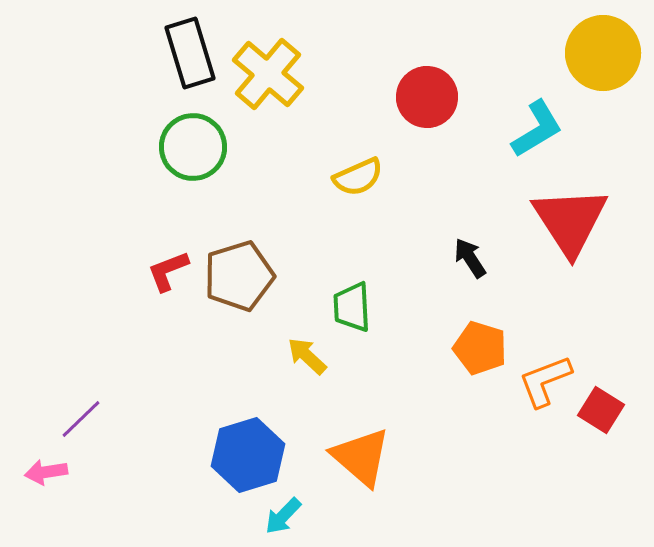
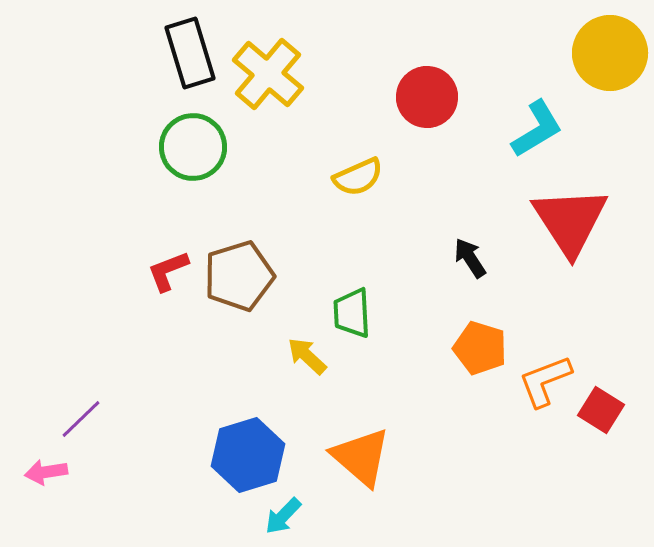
yellow circle: moved 7 px right
green trapezoid: moved 6 px down
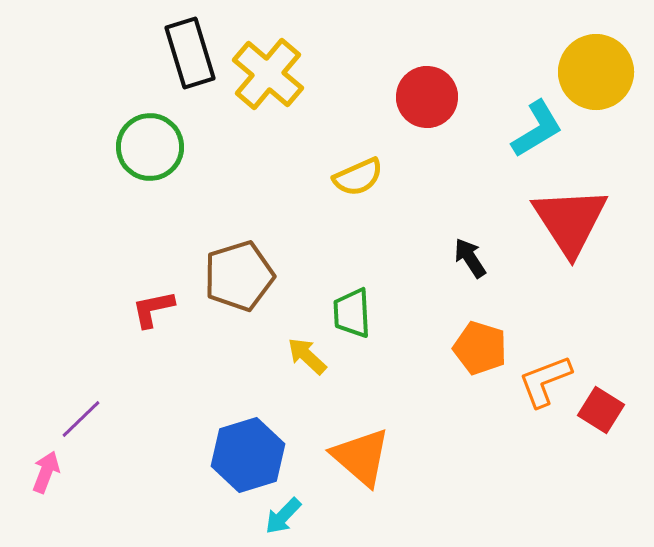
yellow circle: moved 14 px left, 19 px down
green circle: moved 43 px left
red L-shape: moved 15 px left, 38 px down; rotated 9 degrees clockwise
pink arrow: rotated 120 degrees clockwise
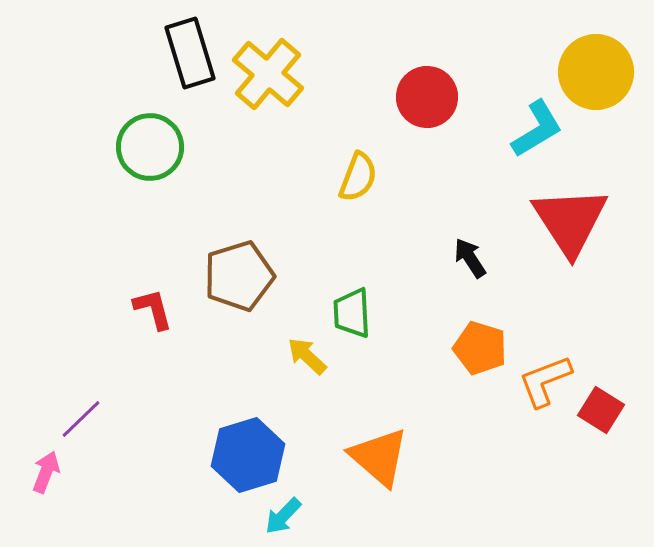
yellow semicircle: rotated 45 degrees counterclockwise
red L-shape: rotated 87 degrees clockwise
orange triangle: moved 18 px right
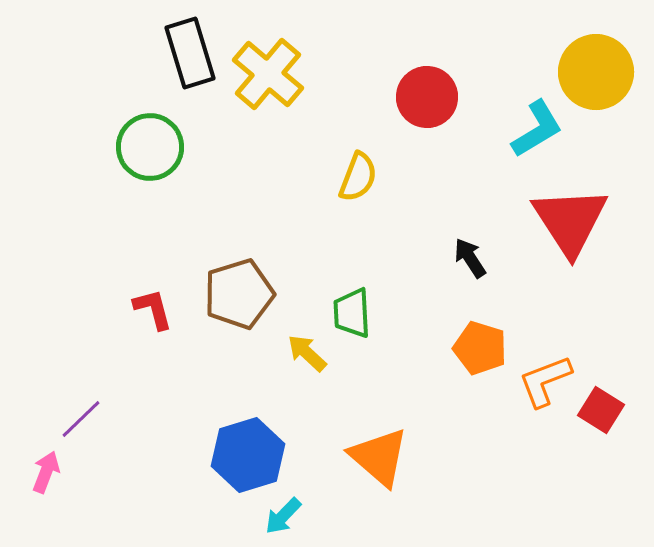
brown pentagon: moved 18 px down
yellow arrow: moved 3 px up
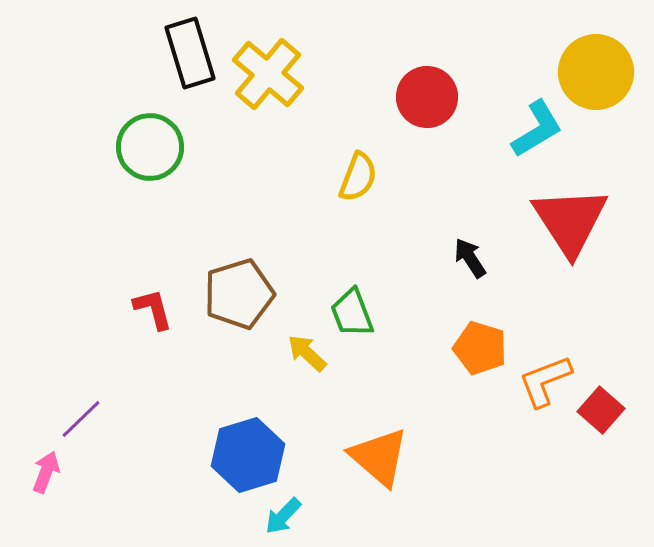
green trapezoid: rotated 18 degrees counterclockwise
red square: rotated 9 degrees clockwise
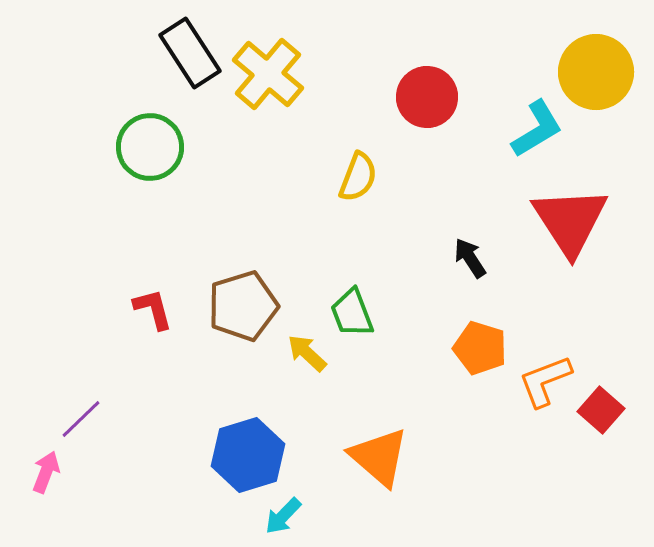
black rectangle: rotated 16 degrees counterclockwise
brown pentagon: moved 4 px right, 12 px down
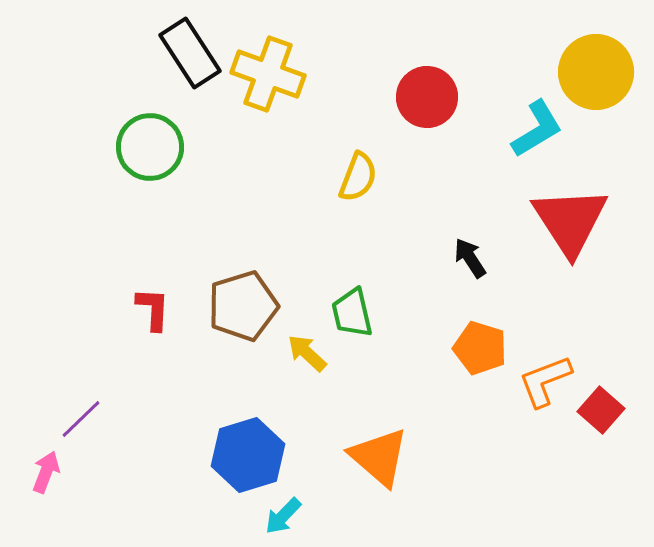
yellow cross: rotated 20 degrees counterclockwise
red L-shape: rotated 18 degrees clockwise
green trapezoid: rotated 8 degrees clockwise
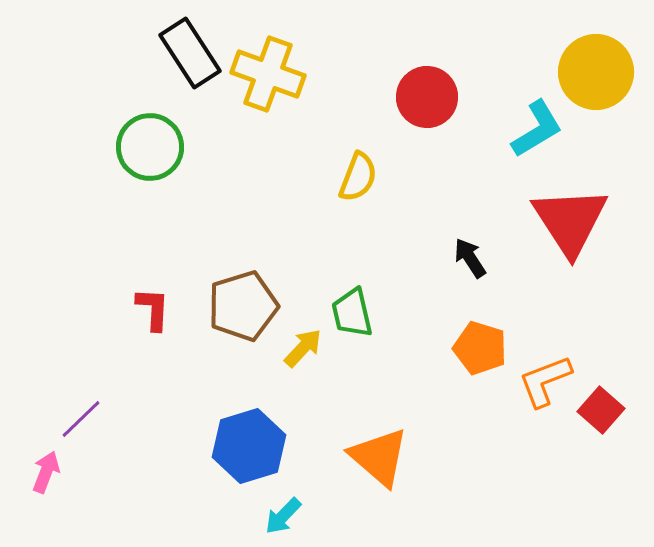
yellow arrow: moved 4 px left, 5 px up; rotated 90 degrees clockwise
blue hexagon: moved 1 px right, 9 px up
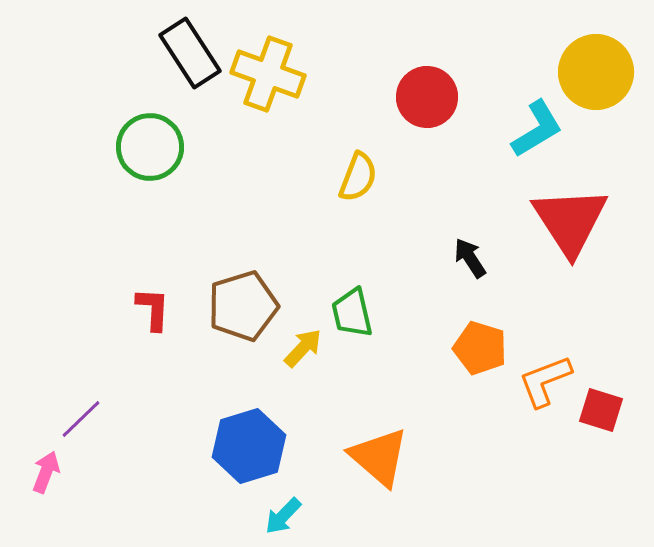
red square: rotated 24 degrees counterclockwise
